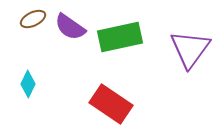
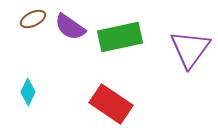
cyan diamond: moved 8 px down
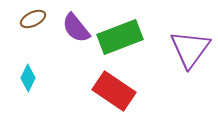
purple semicircle: moved 6 px right, 1 px down; rotated 16 degrees clockwise
green rectangle: rotated 9 degrees counterclockwise
cyan diamond: moved 14 px up
red rectangle: moved 3 px right, 13 px up
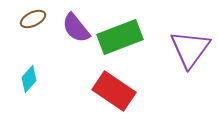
cyan diamond: moved 1 px right, 1 px down; rotated 16 degrees clockwise
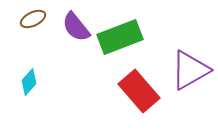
purple semicircle: moved 1 px up
purple triangle: moved 21 px down; rotated 24 degrees clockwise
cyan diamond: moved 3 px down
red rectangle: moved 25 px right; rotated 15 degrees clockwise
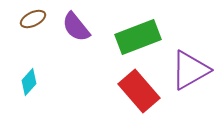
green rectangle: moved 18 px right
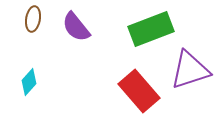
brown ellipse: rotated 55 degrees counterclockwise
green rectangle: moved 13 px right, 8 px up
purple triangle: rotated 12 degrees clockwise
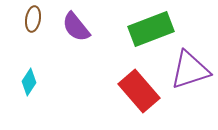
cyan diamond: rotated 8 degrees counterclockwise
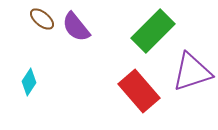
brown ellipse: moved 9 px right; rotated 60 degrees counterclockwise
green rectangle: moved 2 px right, 2 px down; rotated 24 degrees counterclockwise
purple triangle: moved 2 px right, 2 px down
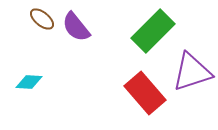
cyan diamond: rotated 60 degrees clockwise
red rectangle: moved 6 px right, 2 px down
